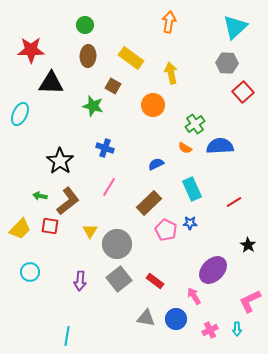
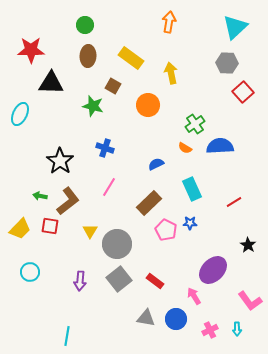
orange circle at (153, 105): moved 5 px left
pink L-shape at (250, 301): rotated 100 degrees counterclockwise
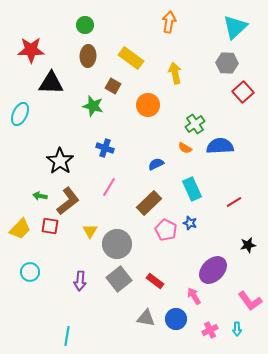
yellow arrow at (171, 73): moved 4 px right
blue star at (190, 223): rotated 16 degrees clockwise
black star at (248, 245): rotated 28 degrees clockwise
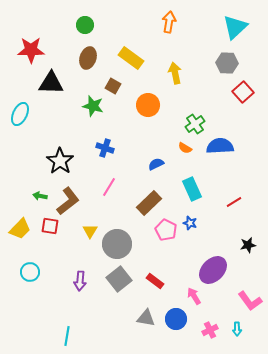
brown ellipse at (88, 56): moved 2 px down; rotated 15 degrees clockwise
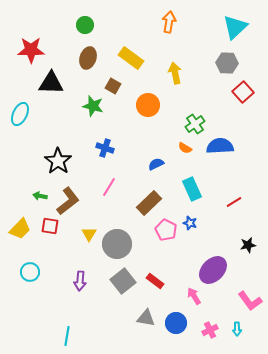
black star at (60, 161): moved 2 px left
yellow triangle at (90, 231): moved 1 px left, 3 px down
gray square at (119, 279): moved 4 px right, 2 px down
blue circle at (176, 319): moved 4 px down
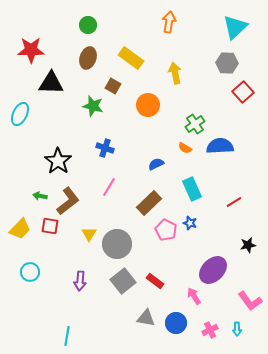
green circle at (85, 25): moved 3 px right
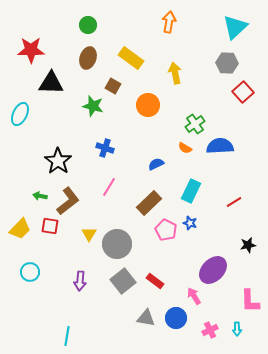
cyan rectangle at (192, 189): moved 1 px left, 2 px down; rotated 50 degrees clockwise
pink L-shape at (250, 301): rotated 35 degrees clockwise
blue circle at (176, 323): moved 5 px up
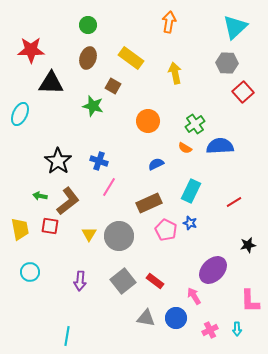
orange circle at (148, 105): moved 16 px down
blue cross at (105, 148): moved 6 px left, 13 px down
brown rectangle at (149, 203): rotated 20 degrees clockwise
yellow trapezoid at (20, 229): rotated 55 degrees counterclockwise
gray circle at (117, 244): moved 2 px right, 8 px up
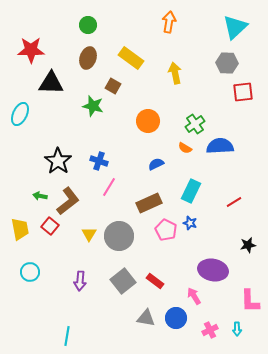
red square at (243, 92): rotated 35 degrees clockwise
red square at (50, 226): rotated 30 degrees clockwise
purple ellipse at (213, 270): rotated 56 degrees clockwise
